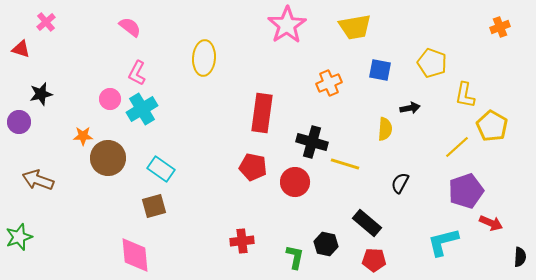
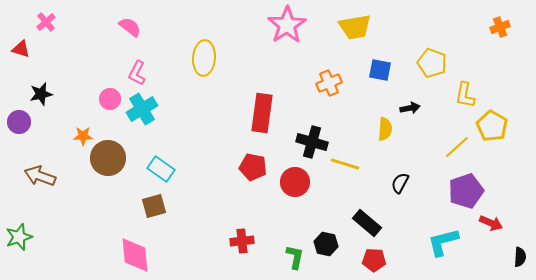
brown arrow at (38, 180): moved 2 px right, 4 px up
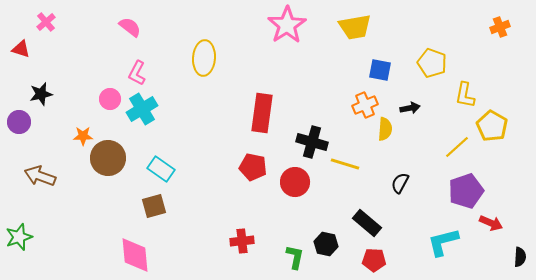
orange cross at (329, 83): moved 36 px right, 22 px down
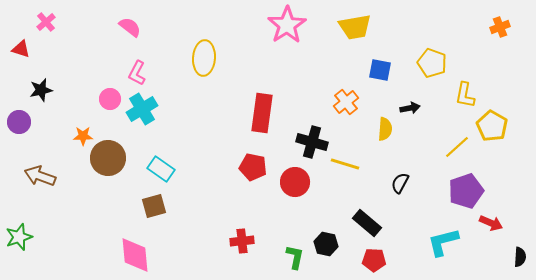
black star at (41, 94): moved 4 px up
orange cross at (365, 105): moved 19 px left, 3 px up; rotated 15 degrees counterclockwise
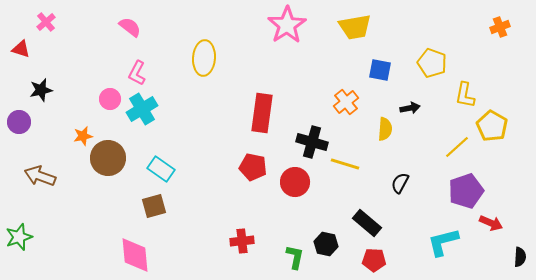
orange star at (83, 136): rotated 12 degrees counterclockwise
